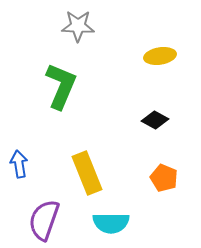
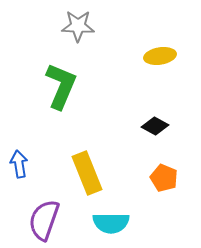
black diamond: moved 6 px down
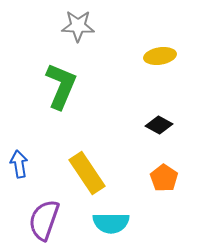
black diamond: moved 4 px right, 1 px up
yellow rectangle: rotated 12 degrees counterclockwise
orange pentagon: rotated 12 degrees clockwise
